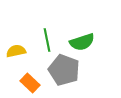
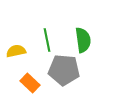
green semicircle: moved 1 px right, 2 px up; rotated 80 degrees counterclockwise
gray pentagon: rotated 16 degrees counterclockwise
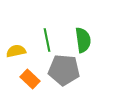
orange rectangle: moved 4 px up
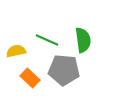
green line: rotated 55 degrees counterclockwise
orange rectangle: moved 1 px up
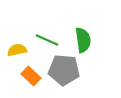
yellow semicircle: moved 1 px right, 1 px up
orange rectangle: moved 1 px right, 2 px up
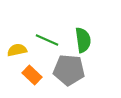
gray pentagon: moved 5 px right
orange rectangle: moved 1 px right, 1 px up
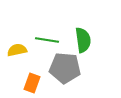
green line: rotated 15 degrees counterclockwise
gray pentagon: moved 4 px left, 2 px up
orange rectangle: moved 8 px down; rotated 66 degrees clockwise
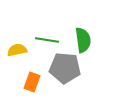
orange rectangle: moved 1 px up
